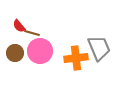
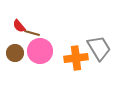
gray trapezoid: rotated 8 degrees counterclockwise
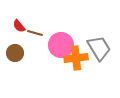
brown line: moved 3 px right
pink circle: moved 21 px right, 6 px up
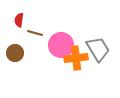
red semicircle: moved 6 px up; rotated 48 degrees clockwise
gray trapezoid: moved 1 px left, 1 px down
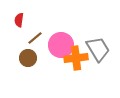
brown line: moved 5 px down; rotated 56 degrees counterclockwise
brown circle: moved 13 px right, 5 px down
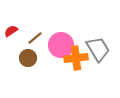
red semicircle: moved 8 px left, 11 px down; rotated 48 degrees clockwise
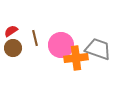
brown line: rotated 63 degrees counterclockwise
gray trapezoid: rotated 40 degrees counterclockwise
brown circle: moved 15 px left, 10 px up
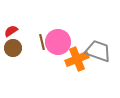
brown line: moved 7 px right, 4 px down
pink circle: moved 3 px left, 3 px up
gray trapezoid: moved 2 px down
orange cross: moved 1 px right, 1 px down; rotated 15 degrees counterclockwise
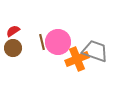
red semicircle: moved 2 px right
gray trapezoid: moved 3 px left
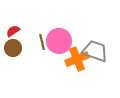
pink circle: moved 1 px right, 1 px up
